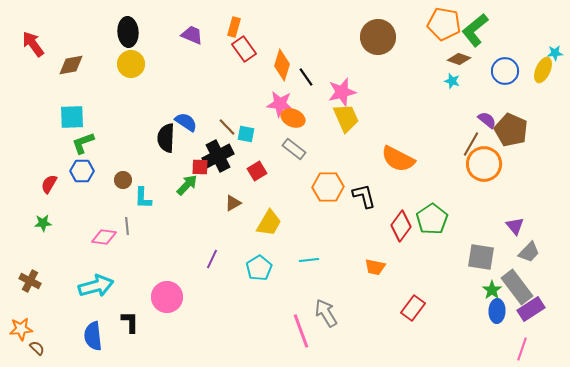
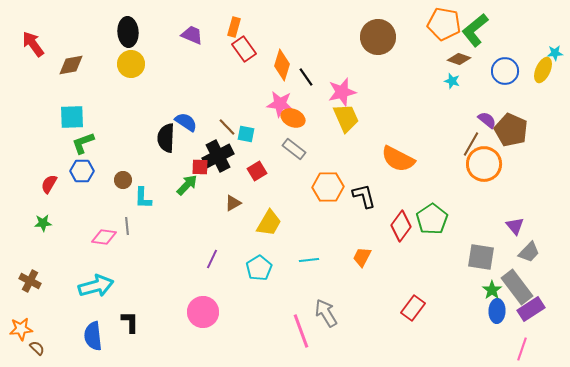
orange trapezoid at (375, 267): moved 13 px left, 10 px up; rotated 105 degrees clockwise
pink circle at (167, 297): moved 36 px right, 15 px down
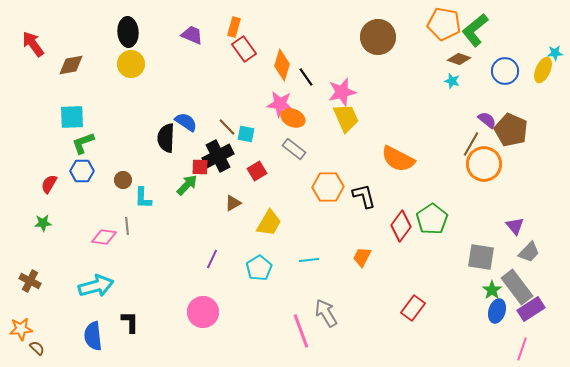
blue ellipse at (497, 311): rotated 15 degrees clockwise
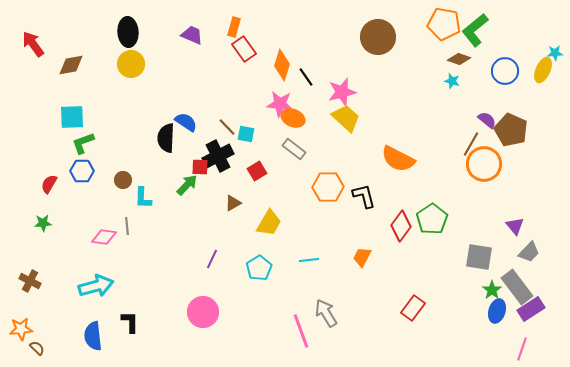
yellow trapezoid at (346, 118): rotated 24 degrees counterclockwise
gray square at (481, 257): moved 2 px left
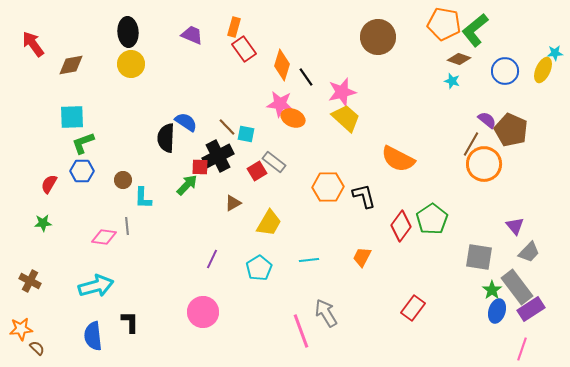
gray rectangle at (294, 149): moved 20 px left, 13 px down
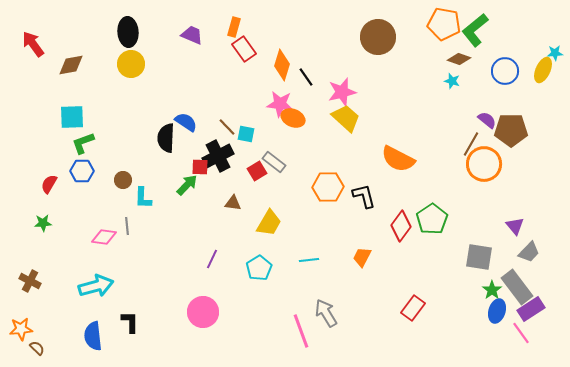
brown pentagon at (511, 130): rotated 24 degrees counterclockwise
brown triangle at (233, 203): rotated 36 degrees clockwise
pink line at (522, 349): moved 1 px left, 16 px up; rotated 55 degrees counterclockwise
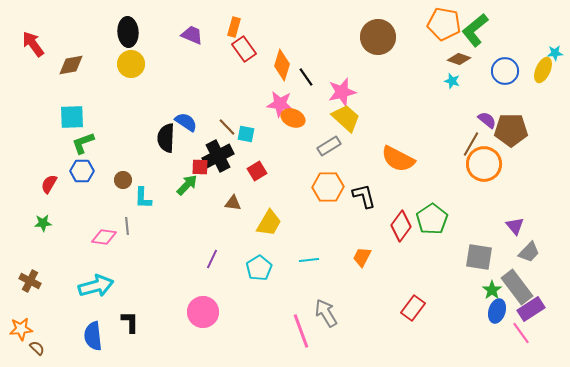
gray rectangle at (274, 162): moved 55 px right, 16 px up; rotated 70 degrees counterclockwise
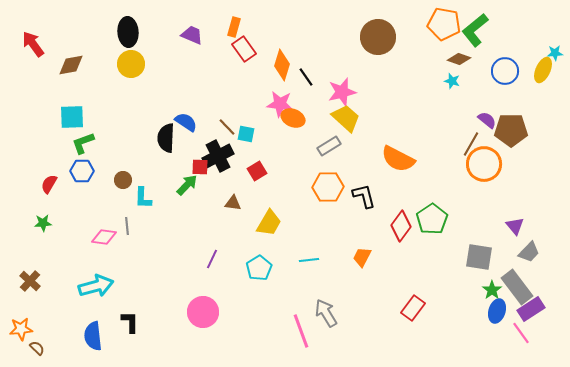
brown cross at (30, 281): rotated 15 degrees clockwise
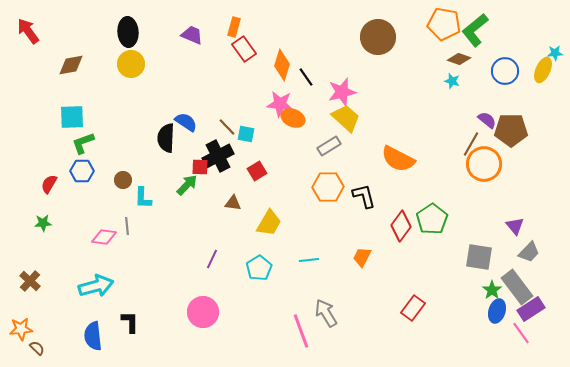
red arrow at (33, 44): moved 5 px left, 13 px up
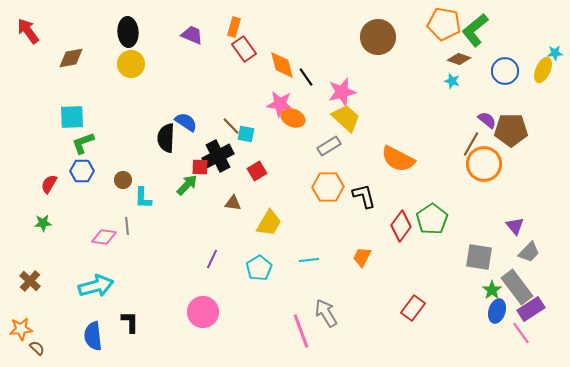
brown diamond at (71, 65): moved 7 px up
orange diamond at (282, 65): rotated 32 degrees counterclockwise
brown line at (227, 127): moved 4 px right, 1 px up
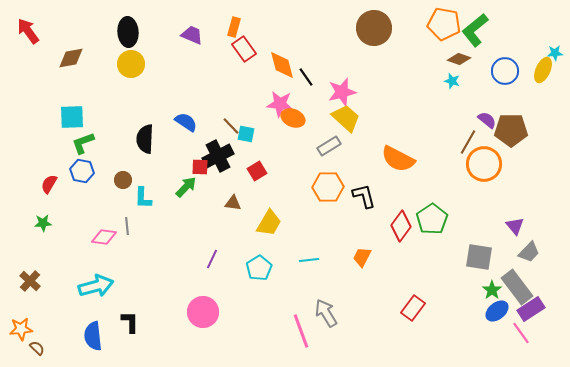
brown circle at (378, 37): moved 4 px left, 9 px up
black semicircle at (166, 138): moved 21 px left, 1 px down
brown line at (471, 144): moved 3 px left, 2 px up
blue hexagon at (82, 171): rotated 10 degrees clockwise
green arrow at (187, 185): moved 1 px left, 2 px down
blue ellipse at (497, 311): rotated 35 degrees clockwise
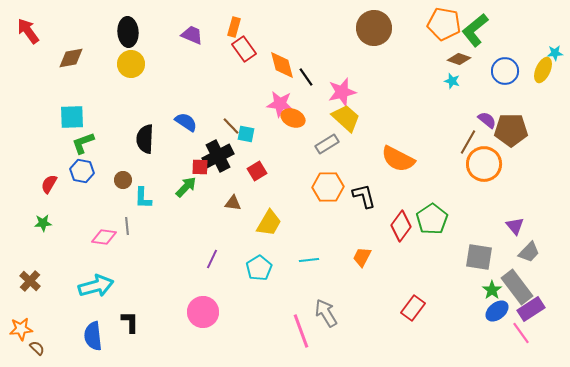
gray rectangle at (329, 146): moved 2 px left, 2 px up
